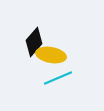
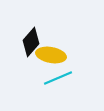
black diamond: moved 3 px left
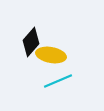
cyan line: moved 3 px down
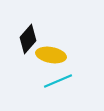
black diamond: moved 3 px left, 3 px up
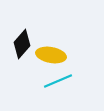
black diamond: moved 6 px left, 5 px down
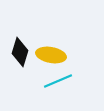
black diamond: moved 2 px left, 8 px down; rotated 24 degrees counterclockwise
